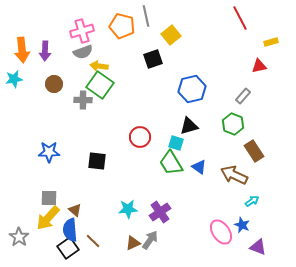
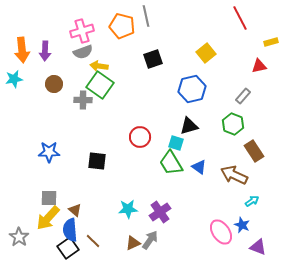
yellow square at (171, 35): moved 35 px right, 18 px down
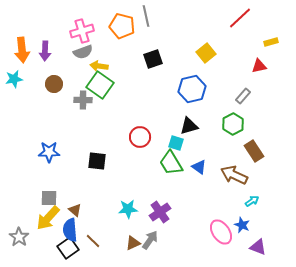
red line at (240, 18): rotated 75 degrees clockwise
green hexagon at (233, 124): rotated 10 degrees clockwise
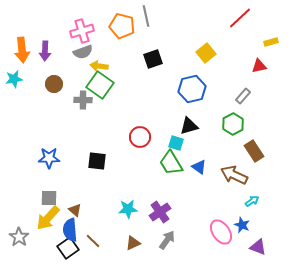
blue star at (49, 152): moved 6 px down
gray arrow at (150, 240): moved 17 px right
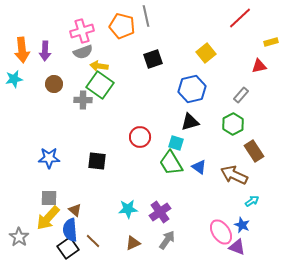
gray rectangle at (243, 96): moved 2 px left, 1 px up
black triangle at (189, 126): moved 1 px right, 4 px up
purple triangle at (258, 247): moved 21 px left
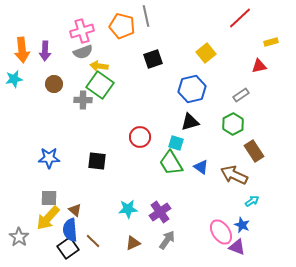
gray rectangle at (241, 95): rotated 14 degrees clockwise
blue triangle at (199, 167): moved 2 px right
